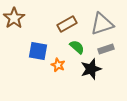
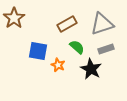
black star: rotated 25 degrees counterclockwise
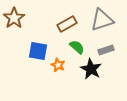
gray triangle: moved 4 px up
gray rectangle: moved 1 px down
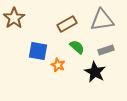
gray triangle: rotated 10 degrees clockwise
black star: moved 4 px right, 3 px down
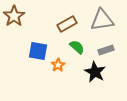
brown star: moved 2 px up
orange star: rotated 16 degrees clockwise
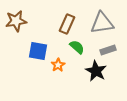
brown star: moved 2 px right, 5 px down; rotated 25 degrees clockwise
gray triangle: moved 3 px down
brown rectangle: rotated 36 degrees counterclockwise
gray rectangle: moved 2 px right
black star: moved 1 px right, 1 px up
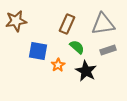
gray triangle: moved 1 px right, 1 px down
black star: moved 10 px left
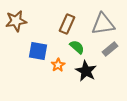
gray rectangle: moved 2 px right, 1 px up; rotated 21 degrees counterclockwise
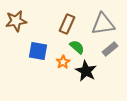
orange star: moved 5 px right, 3 px up
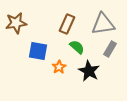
brown star: moved 2 px down
gray rectangle: rotated 21 degrees counterclockwise
orange star: moved 4 px left, 5 px down
black star: moved 3 px right
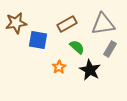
brown rectangle: rotated 36 degrees clockwise
blue square: moved 11 px up
black star: moved 1 px right, 1 px up
